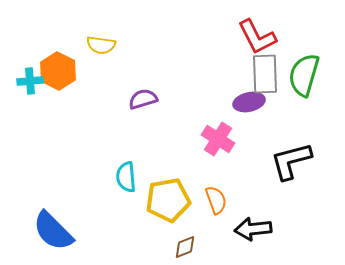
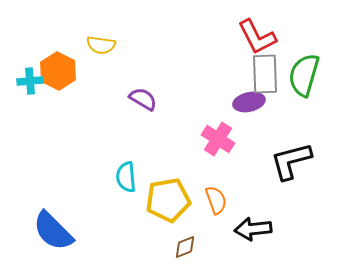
purple semicircle: rotated 48 degrees clockwise
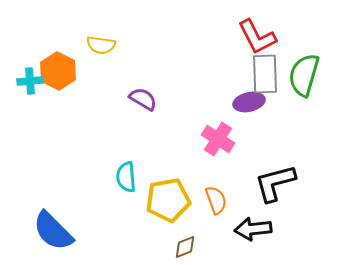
black L-shape: moved 16 px left, 22 px down
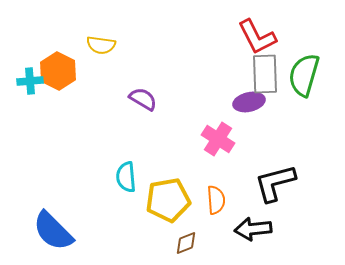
orange semicircle: rotated 16 degrees clockwise
brown diamond: moved 1 px right, 4 px up
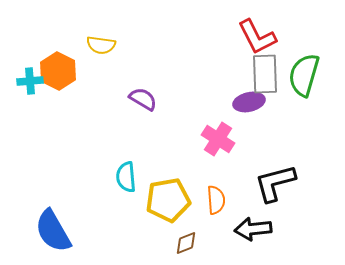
blue semicircle: rotated 15 degrees clockwise
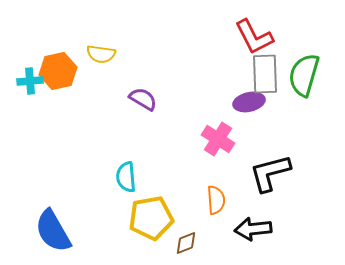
red L-shape: moved 3 px left
yellow semicircle: moved 9 px down
orange hexagon: rotated 21 degrees clockwise
black L-shape: moved 5 px left, 10 px up
yellow pentagon: moved 17 px left, 18 px down
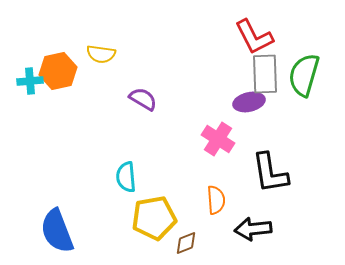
black L-shape: rotated 84 degrees counterclockwise
yellow pentagon: moved 3 px right
blue semicircle: moved 4 px right; rotated 9 degrees clockwise
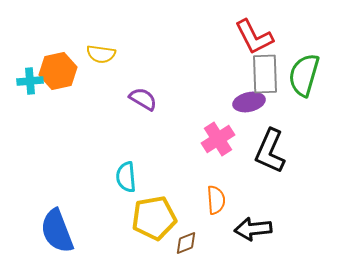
pink cross: rotated 24 degrees clockwise
black L-shape: moved 22 px up; rotated 33 degrees clockwise
